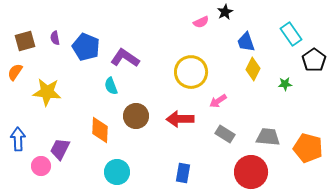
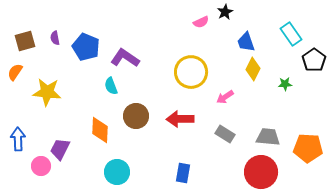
pink arrow: moved 7 px right, 4 px up
orange pentagon: rotated 12 degrees counterclockwise
red circle: moved 10 px right
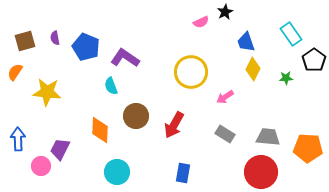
green star: moved 1 px right, 6 px up
red arrow: moved 6 px left, 6 px down; rotated 60 degrees counterclockwise
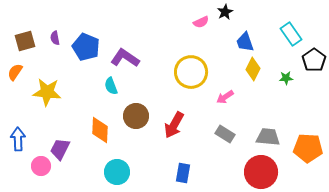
blue trapezoid: moved 1 px left
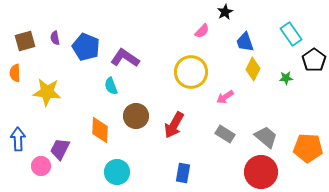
pink semicircle: moved 1 px right, 9 px down; rotated 21 degrees counterclockwise
orange semicircle: moved 1 px down; rotated 36 degrees counterclockwise
gray trapezoid: moved 2 px left; rotated 35 degrees clockwise
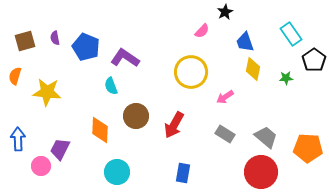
yellow diamond: rotated 15 degrees counterclockwise
orange semicircle: moved 3 px down; rotated 18 degrees clockwise
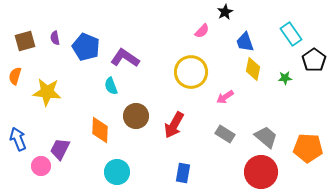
green star: moved 1 px left
blue arrow: rotated 20 degrees counterclockwise
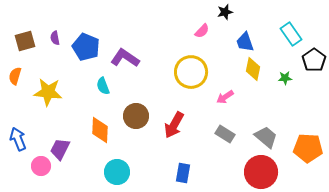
black star: rotated 14 degrees clockwise
cyan semicircle: moved 8 px left
yellow star: moved 1 px right
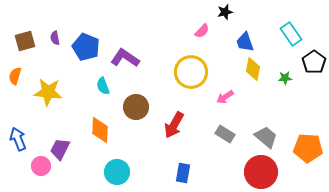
black pentagon: moved 2 px down
brown circle: moved 9 px up
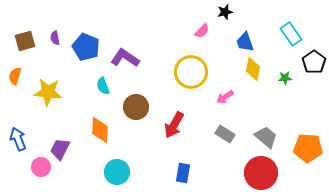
pink circle: moved 1 px down
red circle: moved 1 px down
